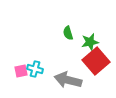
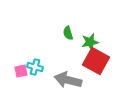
red square: rotated 20 degrees counterclockwise
cyan cross: moved 2 px up
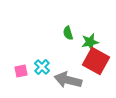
cyan cross: moved 7 px right; rotated 28 degrees clockwise
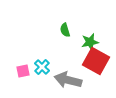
green semicircle: moved 3 px left, 3 px up
pink square: moved 2 px right
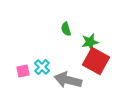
green semicircle: moved 1 px right, 1 px up
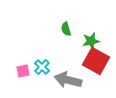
green star: moved 1 px right, 1 px up
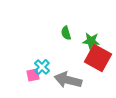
green semicircle: moved 4 px down
green star: rotated 18 degrees clockwise
red square: moved 2 px right, 3 px up
pink square: moved 10 px right, 4 px down
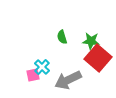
green semicircle: moved 4 px left, 4 px down
red square: rotated 12 degrees clockwise
gray arrow: rotated 40 degrees counterclockwise
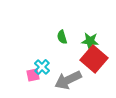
green star: moved 1 px left
red square: moved 4 px left, 1 px down
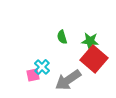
gray arrow: rotated 8 degrees counterclockwise
